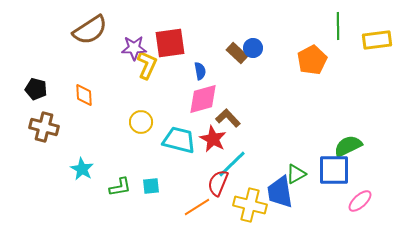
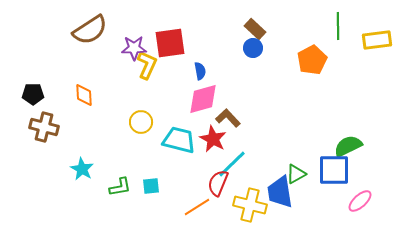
brown rectangle: moved 18 px right, 24 px up
black pentagon: moved 3 px left, 5 px down; rotated 15 degrees counterclockwise
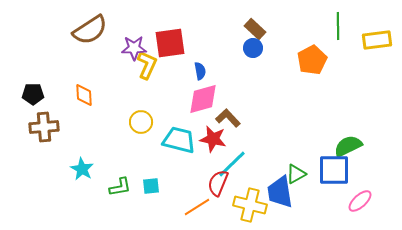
brown cross: rotated 20 degrees counterclockwise
red star: rotated 16 degrees counterclockwise
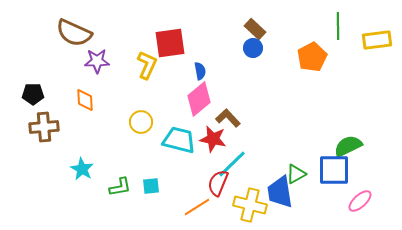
brown semicircle: moved 16 px left, 3 px down; rotated 57 degrees clockwise
purple star: moved 37 px left, 13 px down
orange pentagon: moved 3 px up
orange diamond: moved 1 px right, 5 px down
pink diamond: moved 4 px left; rotated 24 degrees counterclockwise
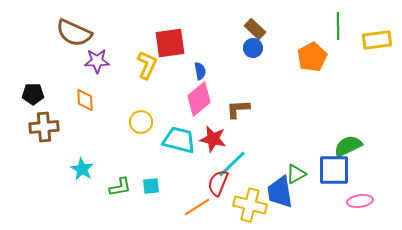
brown L-shape: moved 10 px right, 9 px up; rotated 50 degrees counterclockwise
pink ellipse: rotated 35 degrees clockwise
